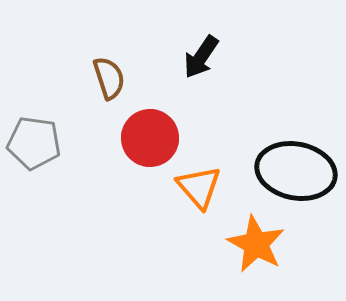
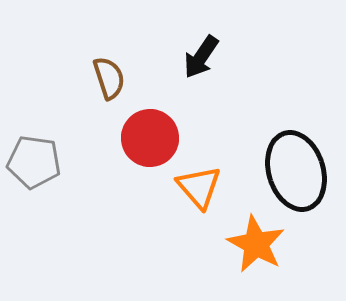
gray pentagon: moved 19 px down
black ellipse: rotated 62 degrees clockwise
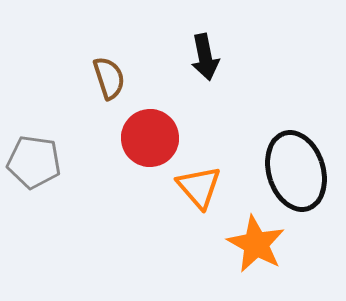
black arrow: moved 4 px right; rotated 45 degrees counterclockwise
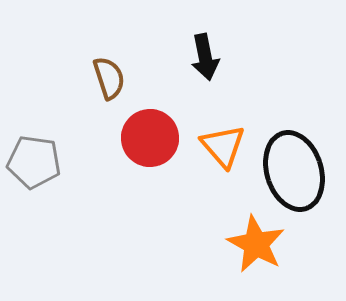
black ellipse: moved 2 px left
orange triangle: moved 24 px right, 41 px up
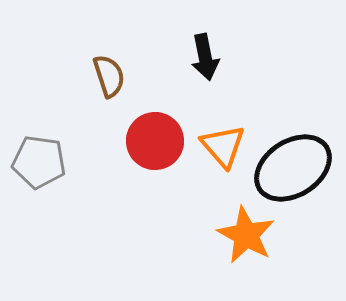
brown semicircle: moved 2 px up
red circle: moved 5 px right, 3 px down
gray pentagon: moved 5 px right
black ellipse: moved 1 px left, 3 px up; rotated 74 degrees clockwise
orange star: moved 10 px left, 9 px up
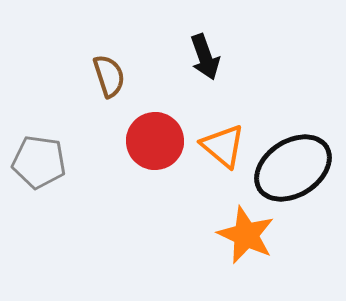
black arrow: rotated 9 degrees counterclockwise
orange triangle: rotated 9 degrees counterclockwise
orange star: rotated 4 degrees counterclockwise
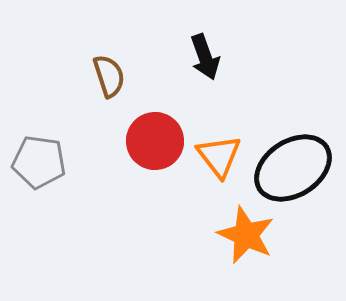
orange triangle: moved 4 px left, 10 px down; rotated 12 degrees clockwise
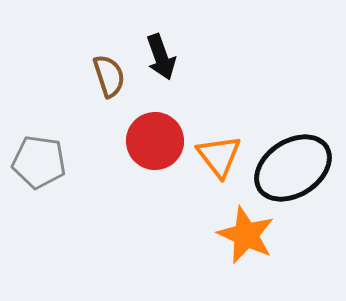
black arrow: moved 44 px left
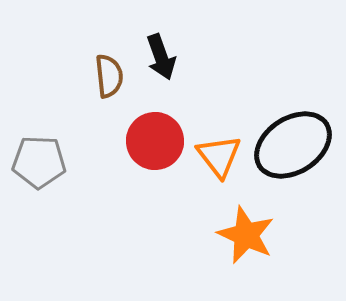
brown semicircle: rotated 12 degrees clockwise
gray pentagon: rotated 6 degrees counterclockwise
black ellipse: moved 23 px up
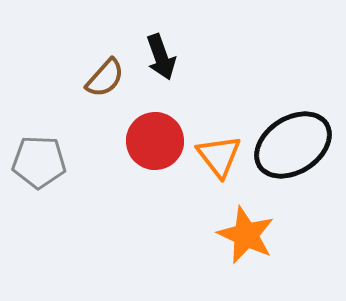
brown semicircle: moved 4 px left, 2 px down; rotated 48 degrees clockwise
